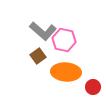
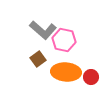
gray L-shape: moved 1 px up
brown square: moved 3 px down
red circle: moved 2 px left, 10 px up
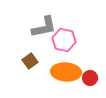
gray L-shape: moved 1 px right, 3 px up; rotated 52 degrees counterclockwise
brown square: moved 8 px left, 2 px down
red circle: moved 1 px left, 1 px down
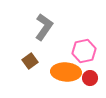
gray L-shape: rotated 44 degrees counterclockwise
pink hexagon: moved 20 px right, 11 px down; rotated 25 degrees counterclockwise
